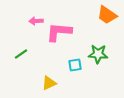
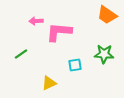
green star: moved 6 px right
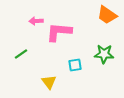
yellow triangle: moved 1 px up; rotated 42 degrees counterclockwise
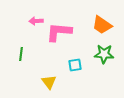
orange trapezoid: moved 5 px left, 10 px down
green line: rotated 48 degrees counterclockwise
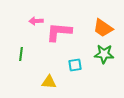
orange trapezoid: moved 1 px right, 3 px down
yellow triangle: rotated 49 degrees counterclockwise
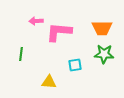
orange trapezoid: moved 1 px left; rotated 35 degrees counterclockwise
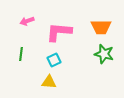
pink arrow: moved 9 px left; rotated 16 degrees counterclockwise
orange trapezoid: moved 1 px left, 1 px up
green star: rotated 12 degrees clockwise
cyan square: moved 21 px left, 5 px up; rotated 16 degrees counterclockwise
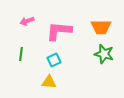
pink L-shape: moved 1 px up
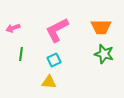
pink arrow: moved 14 px left, 7 px down
pink L-shape: moved 2 px left, 1 px up; rotated 32 degrees counterclockwise
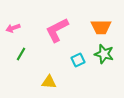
green line: rotated 24 degrees clockwise
cyan square: moved 24 px right
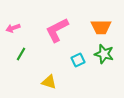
yellow triangle: rotated 14 degrees clockwise
